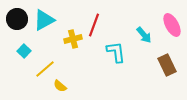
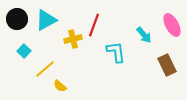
cyan triangle: moved 2 px right
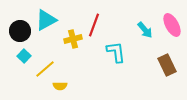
black circle: moved 3 px right, 12 px down
cyan arrow: moved 1 px right, 5 px up
cyan square: moved 5 px down
yellow semicircle: rotated 40 degrees counterclockwise
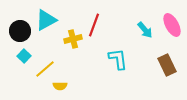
cyan L-shape: moved 2 px right, 7 px down
